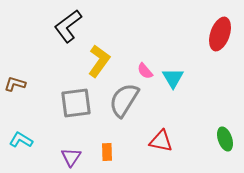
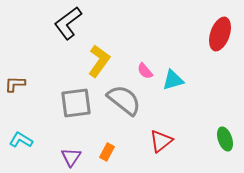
black L-shape: moved 3 px up
cyan triangle: moved 2 px down; rotated 45 degrees clockwise
brown L-shape: rotated 15 degrees counterclockwise
gray semicircle: rotated 96 degrees clockwise
red triangle: rotated 50 degrees counterclockwise
orange rectangle: rotated 30 degrees clockwise
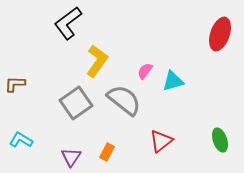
yellow L-shape: moved 2 px left
pink semicircle: rotated 78 degrees clockwise
cyan triangle: moved 1 px down
gray square: rotated 28 degrees counterclockwise
green ellipse: moved 5 px left, 1 px down
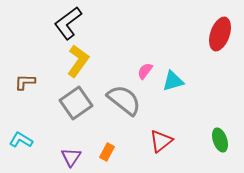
yellow L-shape: moved 19 px left
brown L-shape: moved 10 px right, 2 px up
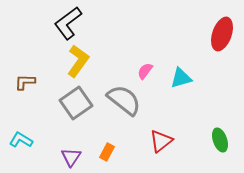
red ellipse: moved 2 px right
cyan triangle: moved 8 px right, 3 px up
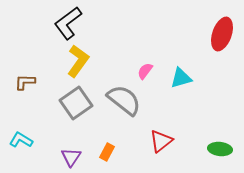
green ellipse: moved 9 px down; rotated 65 degrees counterclockwise
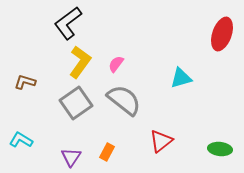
yellow L-shape: moved 2 px right, 1 px down
pink semicircle: moved 29 px left, 7 px up
brown L-shape: rotated 15 degrees clockwise
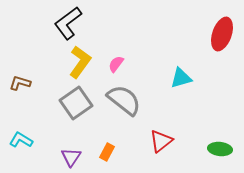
brown L-shape: moved 5 px left, 1 px down
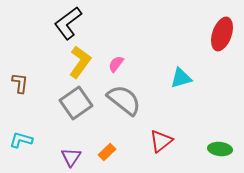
brown L-shape: rotated 80 degrees clockwise
cyan L-shape: rotated 15 degrees counterclockwise
orange rectangle: rotated 18 degrees clockwise
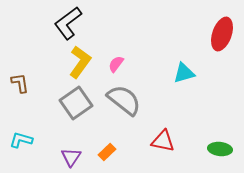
cyan triangle: moved 3 px right, 5 px up
brown L-shape: rotated 15 degrees counterclockwise
red triangle: moved 2 px right; rotated 50 degrees clockwise
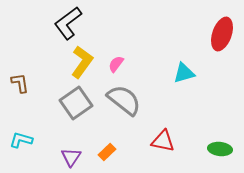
yellow L-shape: moved 2 px right
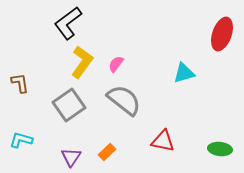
gray square: moved 7 px left, 2 px down
